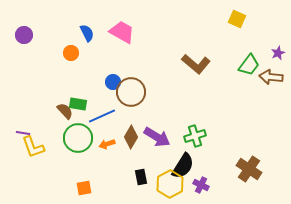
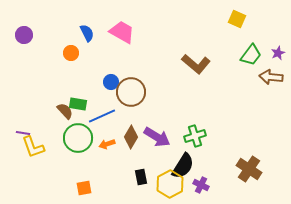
green trapezoid: moved 2 px right, 10 px up
blue circle: moved 2 px left
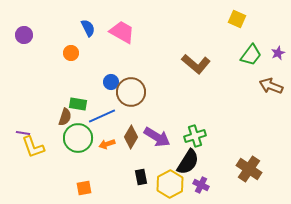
blue semicircle: moved 1 px right, 5 px up
brown arrow: moved 9 px down; rotated 15 degrees clockwise
brown semicircle: moved 6 px down; rotated 60 degrees clockwise
black semicircle: moved 5 px right, 4 px up
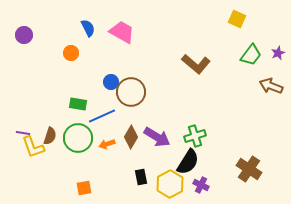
brown semicircle: moved 15 px left, 19 px down
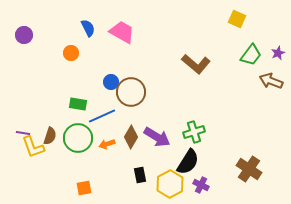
brown arrow: moved 5 px up
green cross: moved 1 px left, 4 px up
black rectangle: moved 1 px left, 2 px up
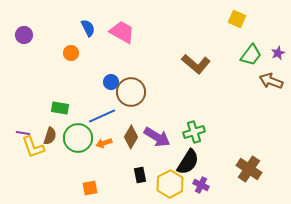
green rectangle: moved 18 px left, 4 px down
orange arrow: moved 3 px left, 1 px up
orange square: moved 6 px right
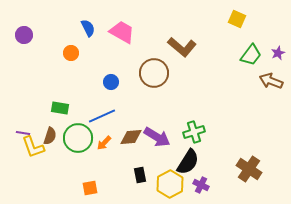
brown L-shape: moved 14 px left, 17 px up
brown circle: moved 23 px right, 19 px up
brown diamond: rotated 55 degrees clockwise
orange arrow: rotated 28 degrees counterclockwise
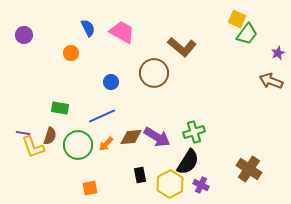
green trapezoid: moved 4 px left, 21 px up
green circle: moved 7 px down
orange arrow: moved 2 px right, 1 px down
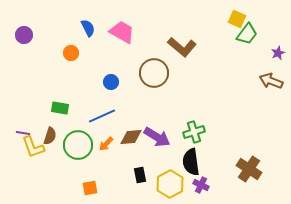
black semicircle: moved 3 px right; rotated 140 degrees clockwise
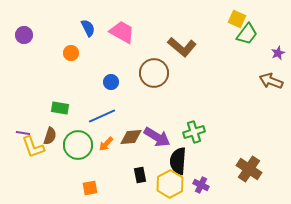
black semicircle: moved 13 px left, 1 px up; rotated 12 degrees clockwise
